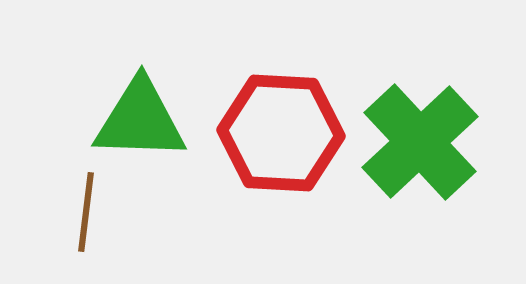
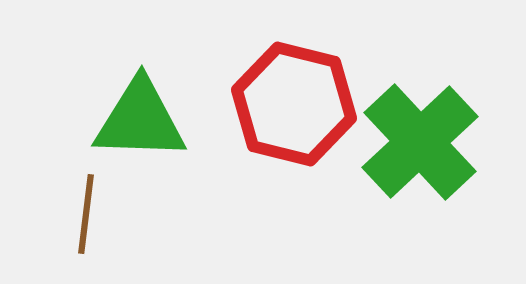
red hexagon: moved 13 px right, 29 px up; rotated 11 degrees clockwise
brown line: moved 2 px down
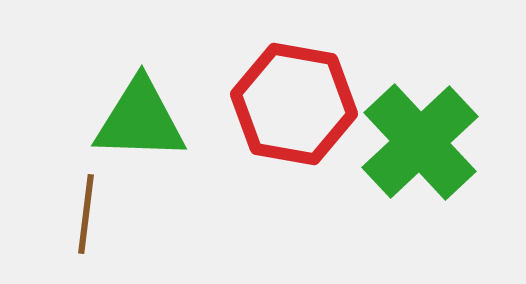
red hexagon: rotated 4 degrees counterclockwise
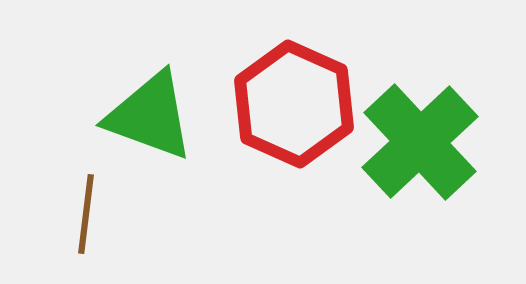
red hexagon: rotated 14 degrees clockwise
green triangle: moved 10 px right, 4 px up; rotated 18 degrees clockwise
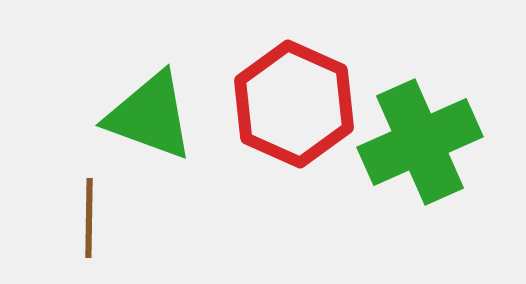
green cross: rotated 19 degrees clockwise
brown line: moved 3 px right, 4 px down; rotated 6 degrees counterclockwise
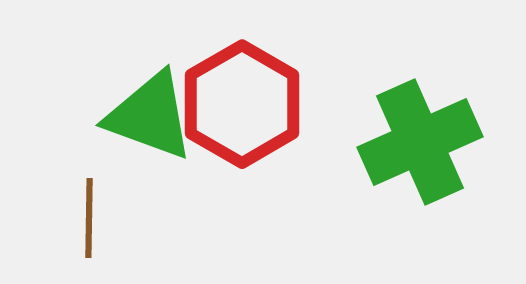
red hexagon: moved 52 px left; rotated 6 degrees clockwise
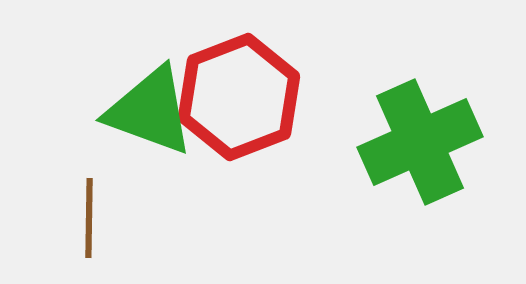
red hexagon: moved 3 px left, 7 px up; rotated 9 degrees clockwise
green triangle: moved 5 px up
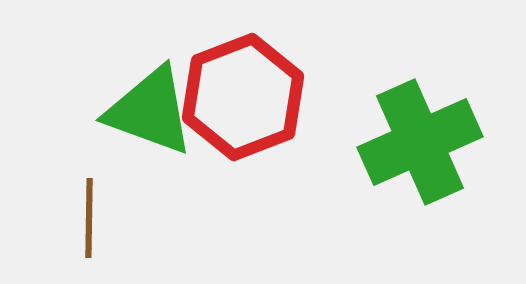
red hexagon: moved 4 px right
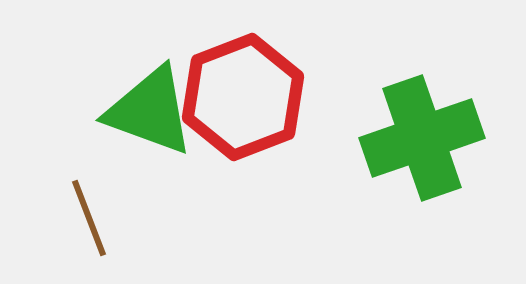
green cross: moved 2 px right, 4 px up; rotated 5 degrees clockwise
brown line: rotated 22 degrees counterclockwise
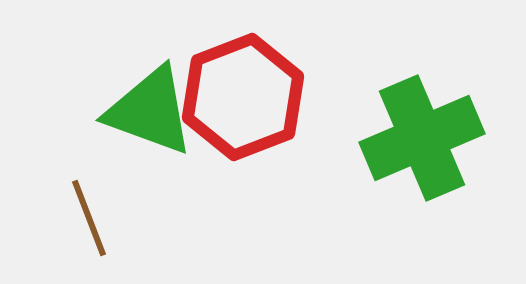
green cross: rotated 4 degrees counterclockwise
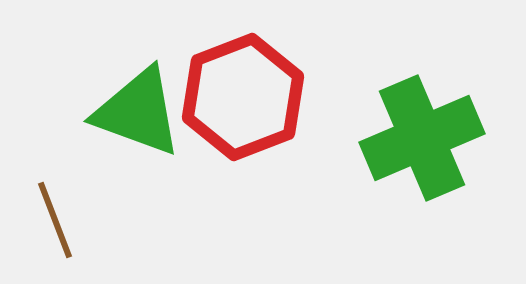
green triangle: moved 12 px left, 1 px down
brown line: moved 34 px left, 2 px down
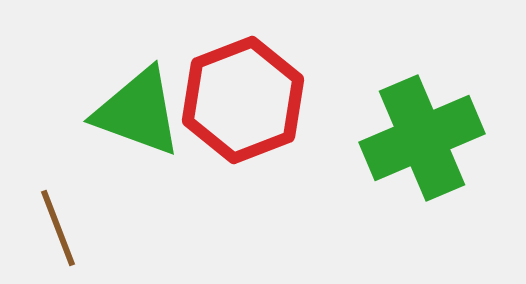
red hexagon: moved 3 px down
brown line: moved 3 px right, 8 px down
